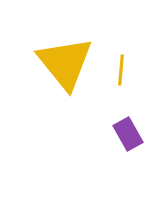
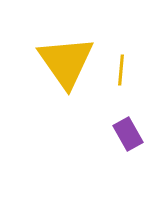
yellow triangle: moved 1 px right, 1 px up; rotated 4 degrees clockwise
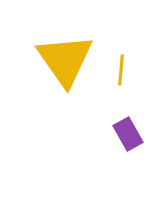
yellow triangle: moved 1 px left, 2 px up
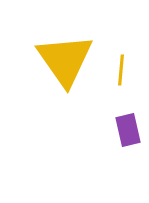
purple rectangle: moved 4 px up; rotated 16 degrees clockwise
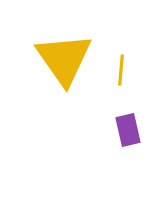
yellow triangle: moved 1 px left, 1 px up
